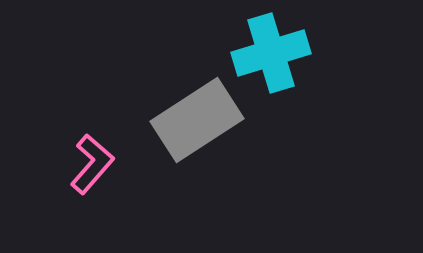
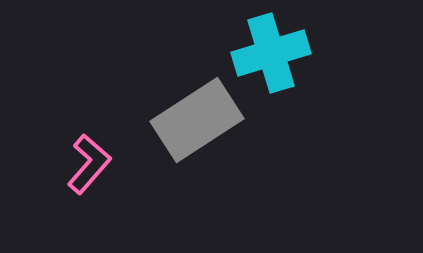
pink L-shape: moved 3 px left
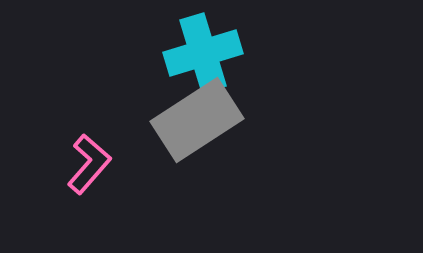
cyan cross: moved 68 px left
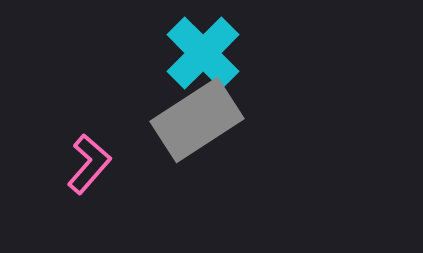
cyan cross: rotated 28 degrees counterclockwise
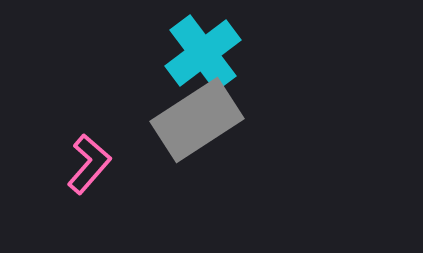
cyan cross: rotated 8 degrees clockwise
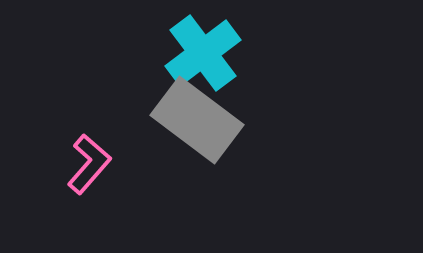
gray rectangle: rotated 70 degrees clockwise
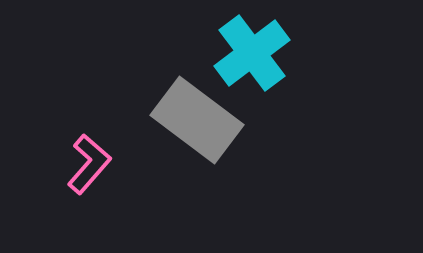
cyan cross: moved 49 px right
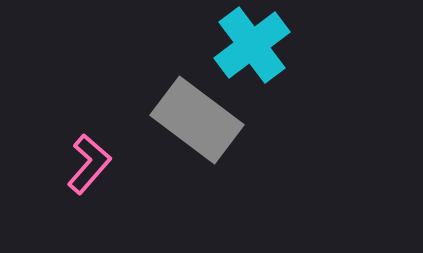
cyan cross: moved 8 px up
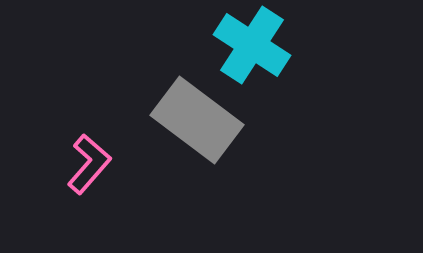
cyan cross: rotated 20 degrees counterclockwise
